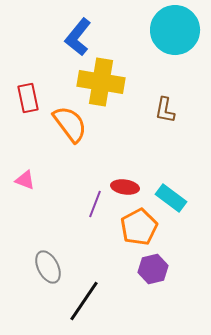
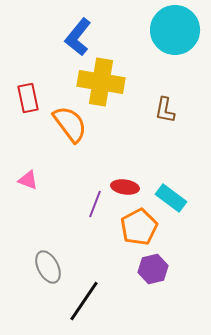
pink triangle: moved 3 px right
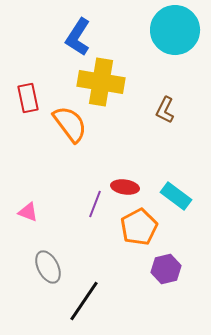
blue L-shape: rotated 6 degrees counterclockwise
brown L-shape: rotated 16 degrees clockwise
pink triangle: moved 32 px down
cyan rectangle: moved 5 px right, 2 px up
purple hexagon: moved 13 px right
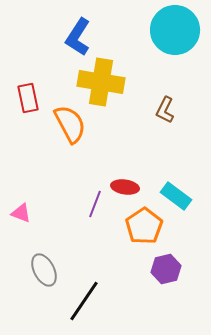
orange semicircle: rotated 9 degrees clockwise
pink triangle: moved 7 px left, 1 px down
orange pentagon: moved 5 px right, 1 px up; rotated 6 degrees counterclockwise
gray ellipse: moved 4 px left, 3 px down
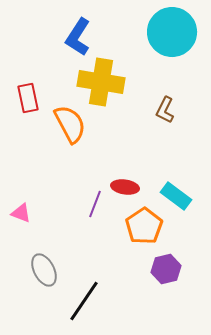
cyan circle: moved 3 px left, 2 px down
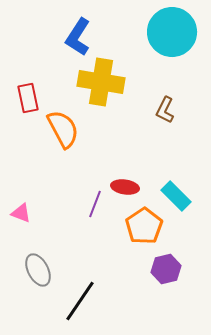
orange semicircle: moved 7 px left, 5 px down
cyan rectangle: rotated 8 degrees clockwise
gray ellipse: moved 6 px left
black line: moved 4 px left
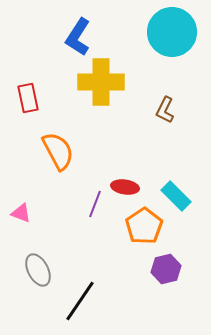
yellow cross: rotated 9 degrees counterclockwise
orange semicircle: moved 5 px left, 22 px down
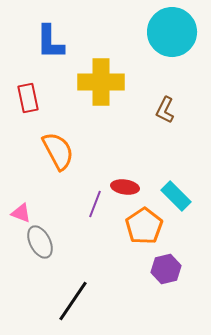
blue L-shape: moved 28 px left, 5 px down; rotated 33 degrees counterclockwise
gray ellipse: moved 2 px right, 28 px up
black line: moved 7 px left
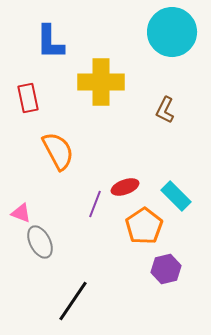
red ellipse: rotated 28 degrees counterclockwise
